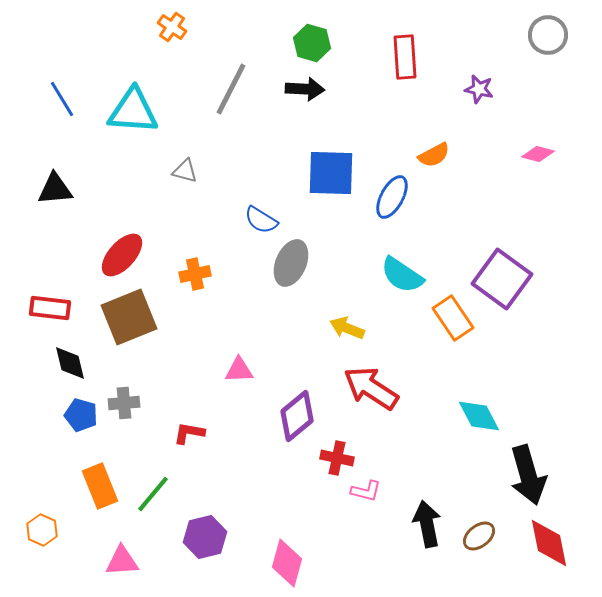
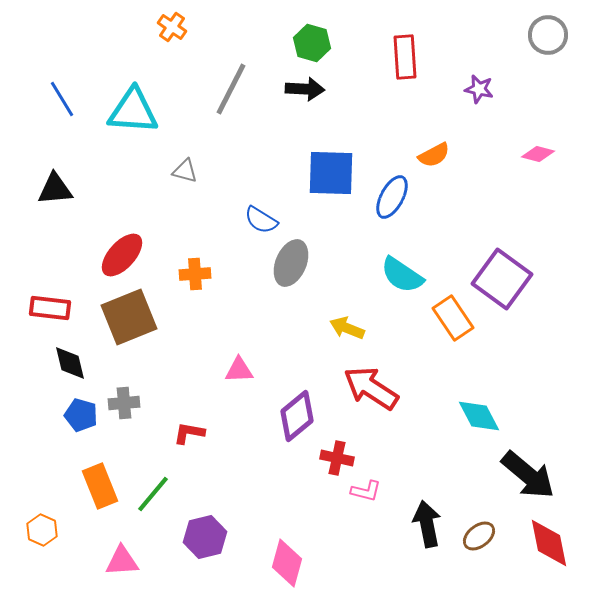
orange cross at (195, 274): rotated 8 degrees clockwise
black arrow at (528, 475): rotated 34 degrees counterclockwise
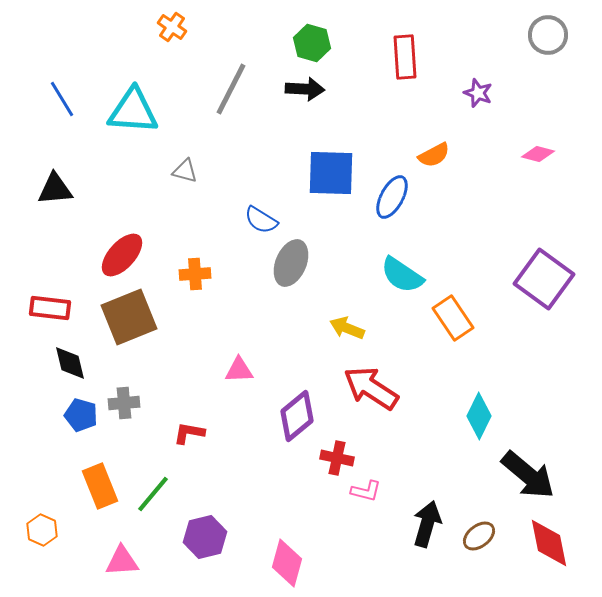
purple star at (479, 89): moved 1 px left, 4 px down; rotated 8 degrees clockwise
purple square at (502, 279): moved 42 px right
cyan diamond at (479, 416): rotated 54 degrees clockwise
black arrow at (427, 524): rotated 27 degrees clockwise
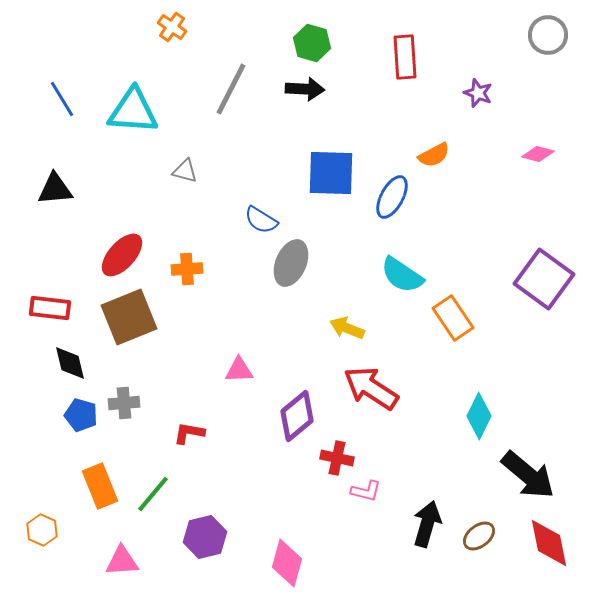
orange cross at (195, 274): moved 8 px left, 5 px up
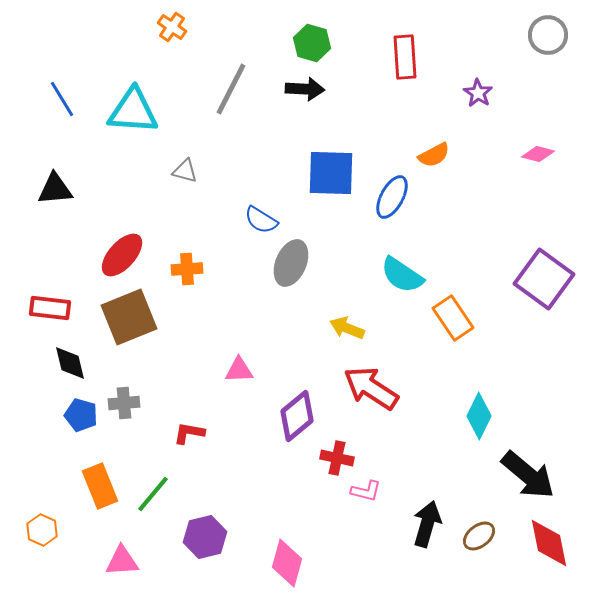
purple star at (478, 93): rotated 12 degrees clockwise
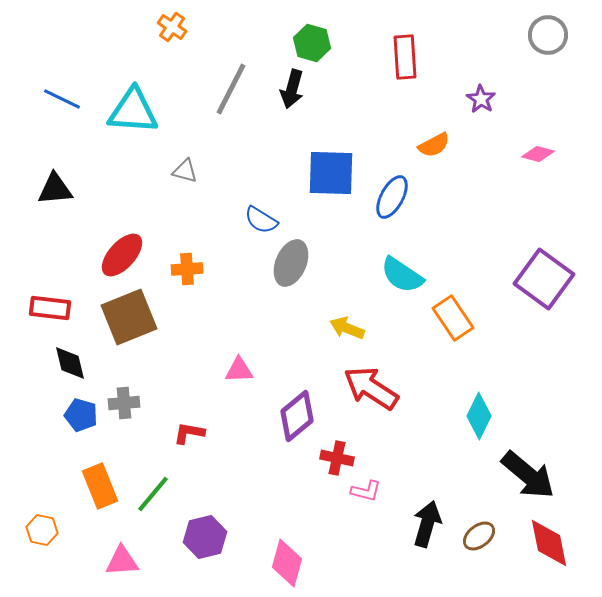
black arrow at (305, 89): moved 13 px left; rotated 102 degrees clockwise
purple star at (478, 93): moved 3 px right, 6 px down
blue line at (62, 99): rotated 33 degrees counterclockwise
orange semicircle at (434, 155): moved 10 px up
orange hexagon at (42, 530): rotated 12 degrees counterclockwise
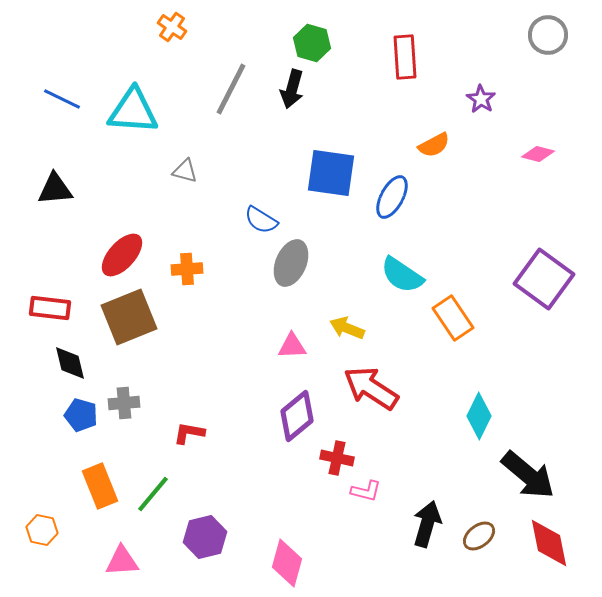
blue square at (331, 173): rotated 6 degrees clockwise
pink triangle at (239, 370): moved 53 px right, 24 px up
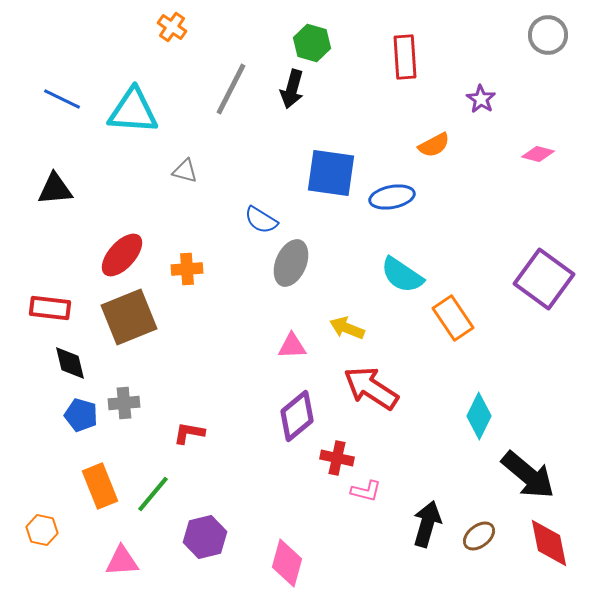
blue ellipse at (392, 197): rotated 51 degrees clockwise
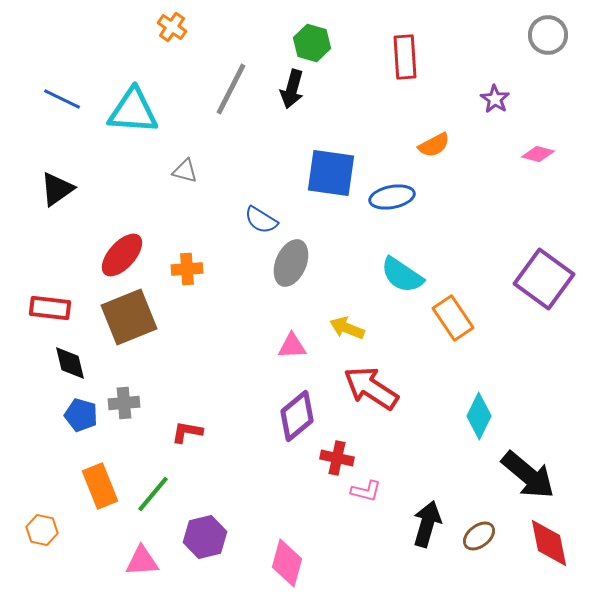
purple star at (481, 99): moved 14 px right
black triangle at (55, 189): moved 2 px right; rotated 30 degrees counterclockwise
red L-shape at (189, 433): moved 2 px left, 1 px up
pink triangle at (122, 561): moved 20 px right
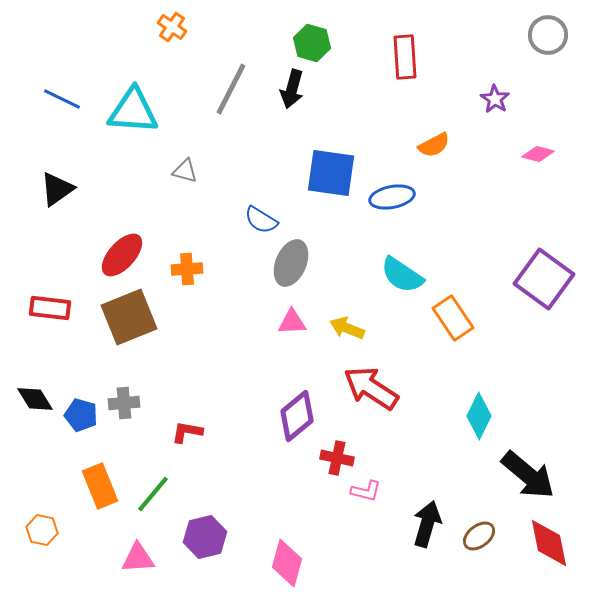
pink triangle at (292, 346): moved 24 px up
black diamond at (70, 363): moved 35 px left, 36 px down; rotated 18 degrees counterclockwise
pink triangle at (142, 561): moved 4 px left, 3 px up
